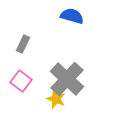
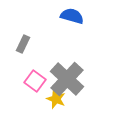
pink square: moved 14 px right
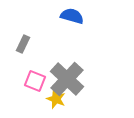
pink square: rotated 15 degrees counterclockwise
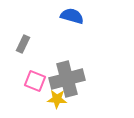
gray cross: rotated 32 degrees clockwise
yellow star: moved 1 px right; rotated 18 degrees counterclockwise
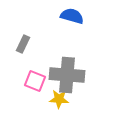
gray cross: moved 4 px up; rotated 20 degrees clockwise
yellow star: moved 2 px right
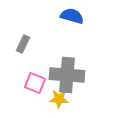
pink square: moved 2 px down
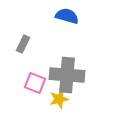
blue semicircle: moved 5 px left
yellow star: rotated 18 degrees counterclockwise
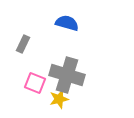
blue semicircle: moved 7 px down
gray cross: rotated 12 degrees clockwise
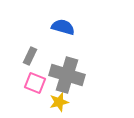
blue semicircle: moved 4 px left, 4 px down
gray rectangle: moved 7 px right, 12 px down
yellow star: moved 3 px down
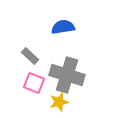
blue semicircle: rotated 25 degrees counterclockwise
gray rectangle: rotated 72 degrees counterclockwise
pink square: moved 1 px left
